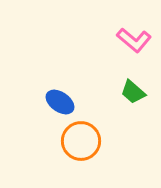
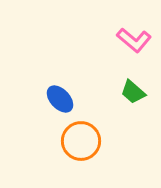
blue ellipse: moved 3 px up; rotated 12 degrees clockwise
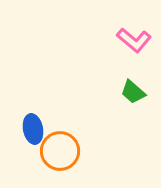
blue ellipse: moved 27 px left, 30 px down; rotated 32 degrees clockwise
orange circle: moved 21 px left, 10 px down
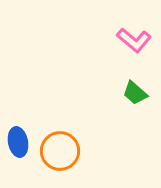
green trapezoid: moved 2 px right, 1 px down
blue ellipse: moved 15 px left, 13 px down
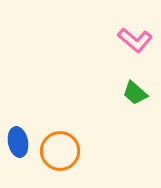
pink L-shape: moved 1 px right
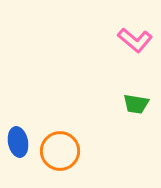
green trapezoid: moved 1 px right, 11 px down; rotated 32 degrees counterclockwise
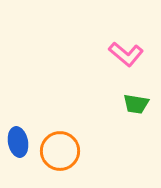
pink L-shape: moved 9 px left, 14 px down
